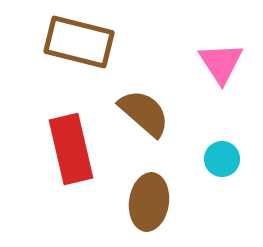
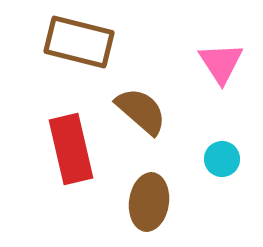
brown semicircle: moved 3 px left, 2 px up
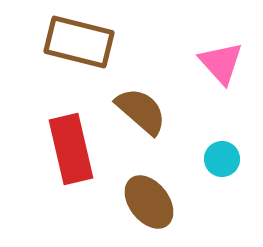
pink triangle: rotated 9 degrees counterclockwise
brown ellipse: rotated 46 degrees counterclockwise
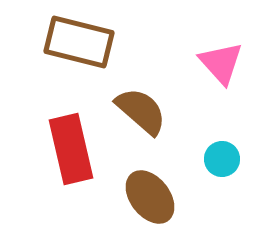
brown ellipse: moved 1 px right, 5 px up
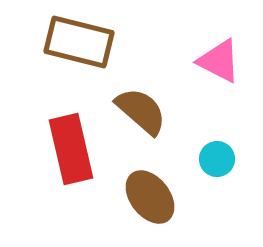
pink triangle: moved 2 px left, 2 px up; rotated 21 degrees counterclockwise
cyan circle: moved 5 px left
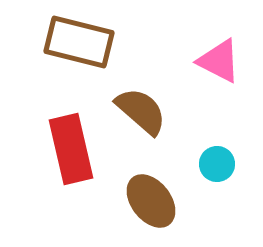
cyan circle: moved 5 px down
brown ellipse: moved 1 px right, 4 px down
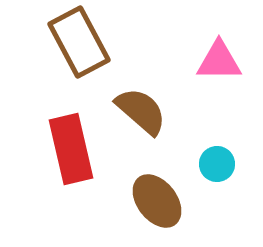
brown rectangle: rotated 48 degrees clockwise
pink triangle: rotated 27 degrees counterclockwise
brown ellipse: moved 6 px right
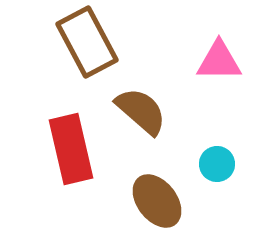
brown rectangle: moved 8 px right
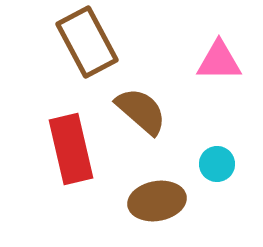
brown ellipse: rotated 62 degrees counterclockwise
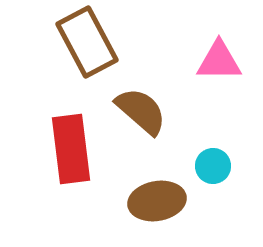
red rectangle: rotated 6 degrees clockwise
cyan circle: moved 4 px left, 2 px down
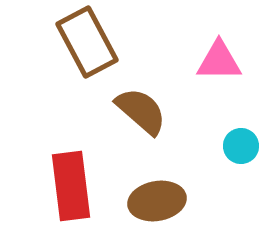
red rectangle: moved 37 px down
cyan circle: moved 28 px right, 20 px up
